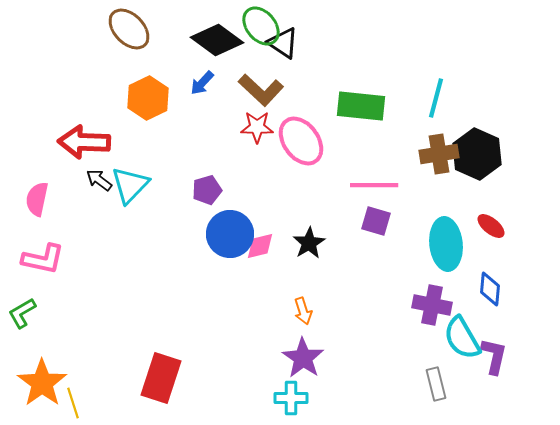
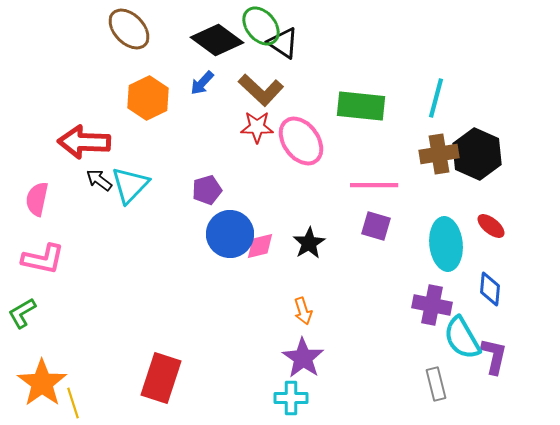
purple square: moved 5 px down
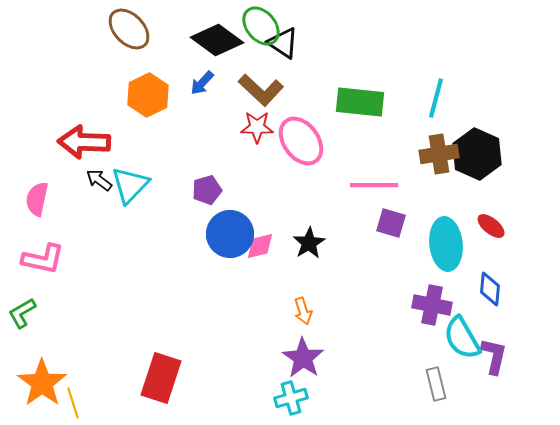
orange hexagon: moved 3 px up
green rectangle: moved 1 px left, 4 px up
purple square: moved 15 px right, 3 px up
cyan cross: rotated 16 degrees counterclockwise
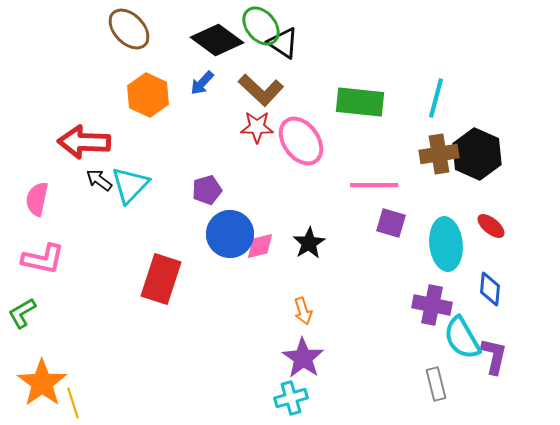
orange hexagon: rotated 9 degrees counterclockwise
red rectangle: moved 99 px up
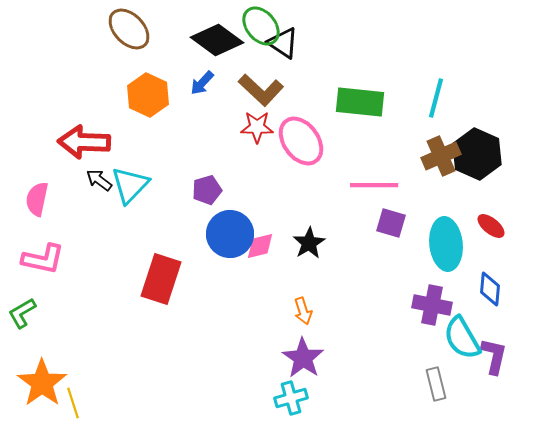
brown cross: moved 2 px right, 2 px down; rotated 15 degrees counterclockwise
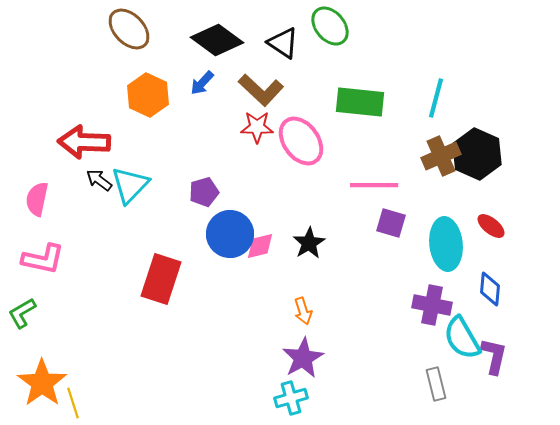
green ellipse: moved 69 px right
purple pentagon: moved 3 px left, 2 px down
purple star: rotated 9 degrees clockwise
